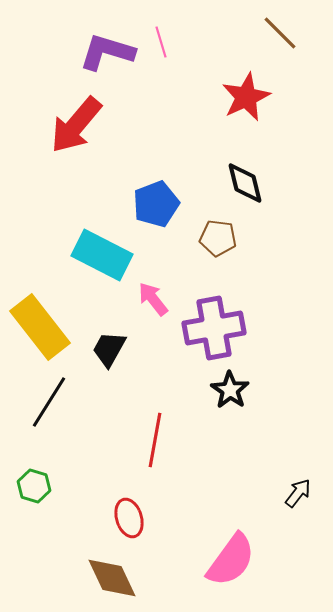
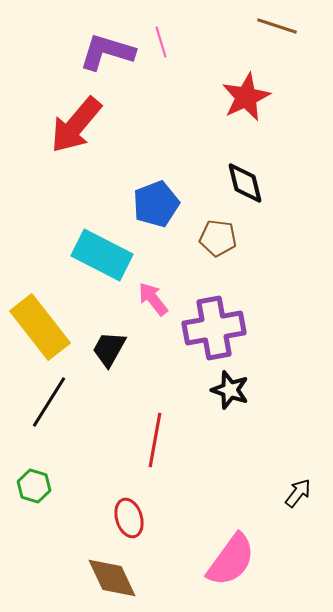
brown line: moved 3 px left, 7 px up; rotated 27 degrees counterclockwise
black star: rotated 15 degrees counterclockwise
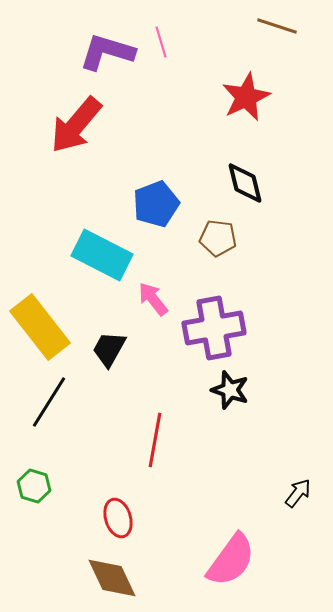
red ellipse: moved 11 px left
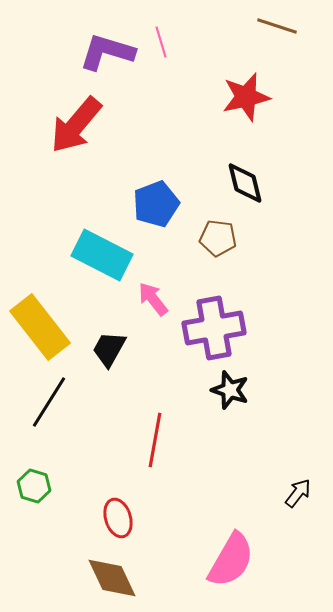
red star: rotated 12 degrees clockwise
pink semicircle: rotated 6 degrees counterclockwise
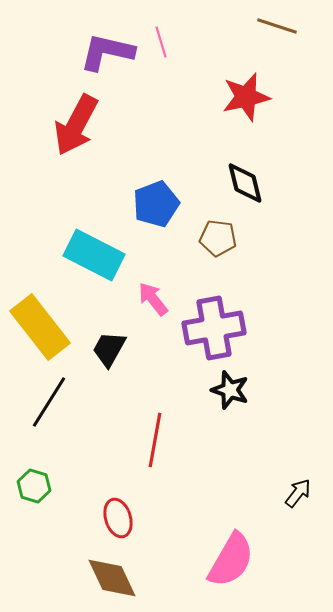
purple L-shape: rotated 4 degrees counterclockwise
red arrow: rotated 12 degrees counterclockwise
cyan rectangle: moved 8 px left
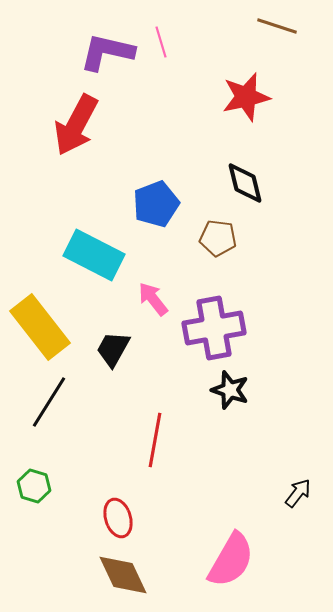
black trapezoid: moved 4 px right
brown diamond: moved 11 px right, 3 px up
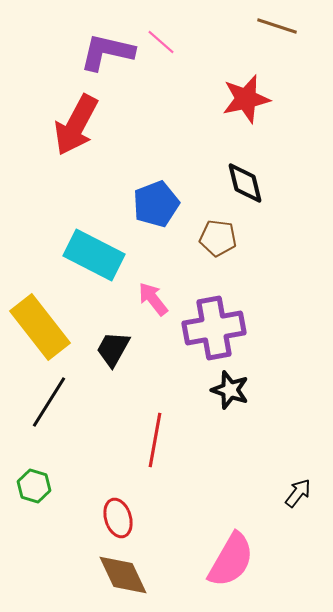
pink line: rotated 32 degrees counterclockwise
red star: moved 2 px down
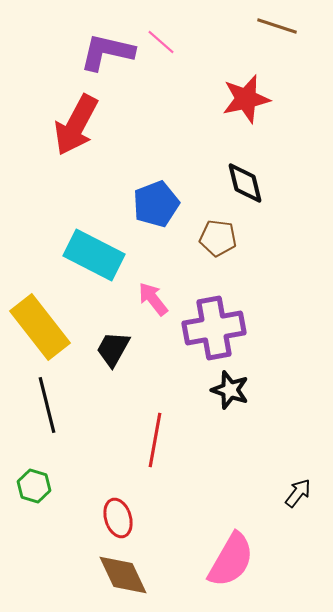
black line: moved 2 px left, 3 px down; rotated 46 degrees counterclockwise
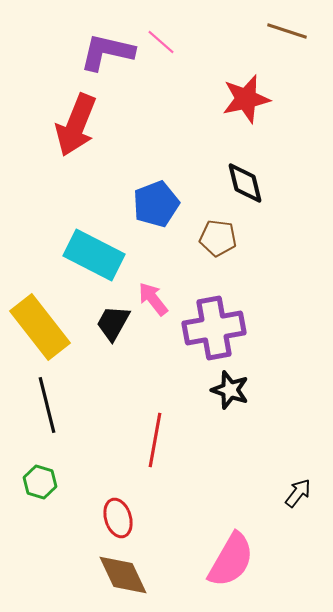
brown line: moved 10 px right, 5 px down
red arrow: rotated 6 degrees counterclockwise
black trapezoid: moved 26 px up
green hexagon: moved 6 px right, 4 px up
